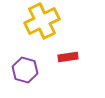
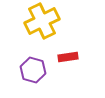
purple hexagon: moved 8 px right
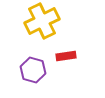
red rectangle: moved 2 px left, 1 px up
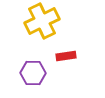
purple hexagon: moved 3 px down; rotated 15 degrees counterclockwise
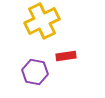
purple hexagon: moved 2 px right, 1 px up; rotated 10 degrees clockwise
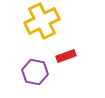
red rectangle: rotated 12 degrees counterclockwise
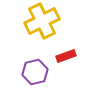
purple hexagon: rotated 25 degrees counterclockwise
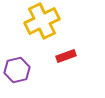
purple hexagon: moved 18 px left, 2 px up
